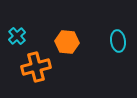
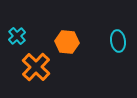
orange cross: rotated 32 degrees counterclockwise
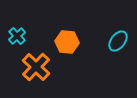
cyan ellipse: rotated 45 degrees clockwise
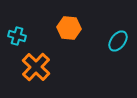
cyan cross: rotated 30 degrees counterclockwise
orange hexagon: moved 2 px right, 14 px up
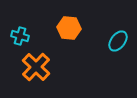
cyan cross: moved 3 px right
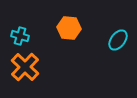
cyan ellipse: moved 1 px up
orange cross: moved 11 px left
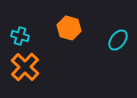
orange hexagon: rotated 10 degrees clockwise
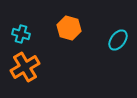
cyan cross: moved 1 px right, 2 px up
orange cross: rotated 16 degrees clockwise
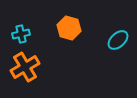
cyan cross: rotated 30 degrees counterclockwise
cyan ellipse: rotated 10 degrees clockwise
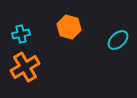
orange hexagon: moved 1 px up
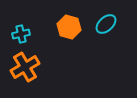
cyan ellipse: moved 12 px left, 16 px up
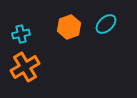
orange hexagon: rotated 25 degrees clockwise
